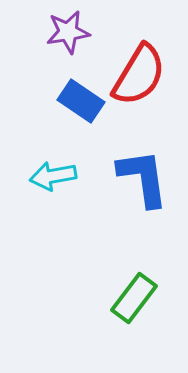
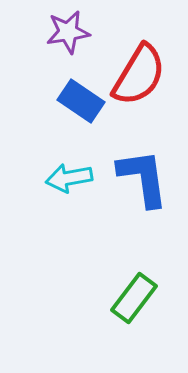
cyan arrow: moved 16 px right, 2 px down
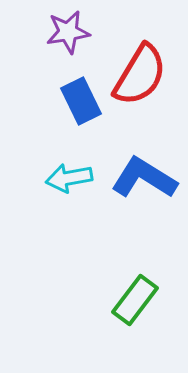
red semicircle: moved 1 px right
blue rectangle: rotated 30 degrees clockwise
blue L-shape: moved 1 px right; rotated 50 degrees counterclockwise
green rectangle: moved 1 px right, 2 px down
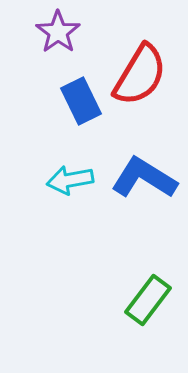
purple star: moved 10 px left; rotated 27 degrees counterclockwise
cyan arrow: moved 1 px right, 2 px down
green rectangle: moved 13 px right
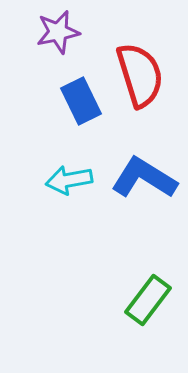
purple star: rotated 24 degrees clockwise
red semicircle: rotated 48 degrees counterclockwise
cyan arrow: moved 1 px left
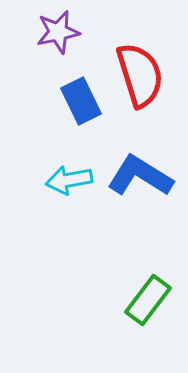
blue L-shape: moved 4 px left, 2 px up
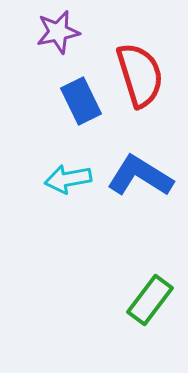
cyan arrow: moved 1 px left, 1 px up
green rectangle: moved 2 px right
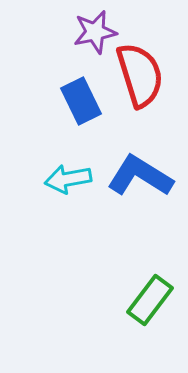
purple star: moved 37 px right
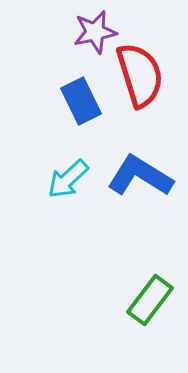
cyan arrow: rotated 33 degrees counterclockwise
